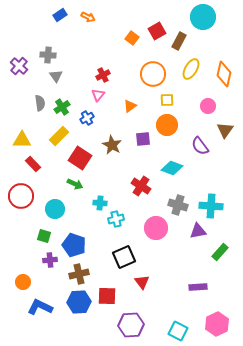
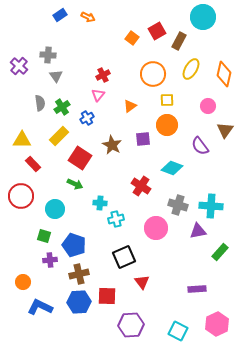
purple rectangle at (198, 287): moved 1 px left, 2 px down
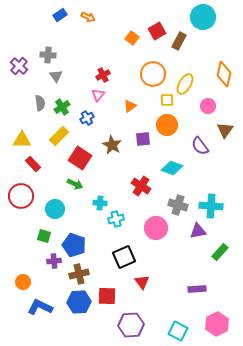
yellow ellipse at (191, 69): moved 6 px left, 15 px down
purple cross at (50, 260): moved 4 px right, 1 px down
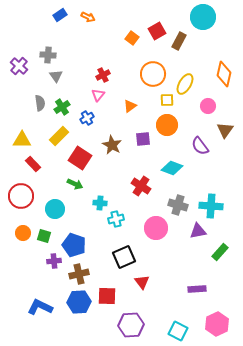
orange circle at (23, 282): moved 49 px up
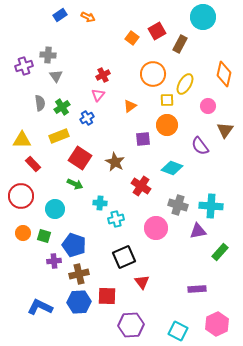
brown rectangle at (179, 41): moved 1 px right, 3 px down
purple cross at (19, 66): moved 5 px right; rotated 30 degrees clockwise
yellow rectangle at (59, 136): rotated 24 degrees clockwise
brown star at (112, 145): moved 3 px right, 17 px down
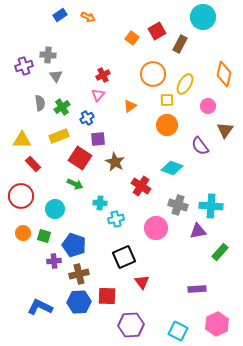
purple square at (143, 139): moved 45 px left
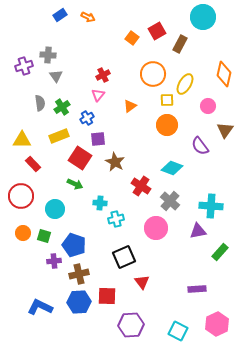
gray cross at (178, 205): moved 8 px left, 4 px up; rotated 24 degrees clockwise
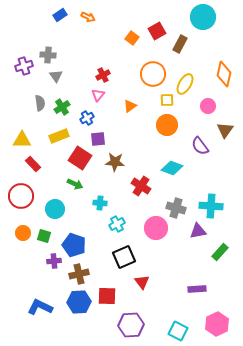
brown star at (115, 162): rotated 24 degrees counterclockwise
gray cross at (170, 201): moved 6 px right, 7 px down; rotated 24 degrees counterclockwise
cyan cross at (116, 219): moved 1 px right, 5 px down; rotated 14 degrees counterclockwise
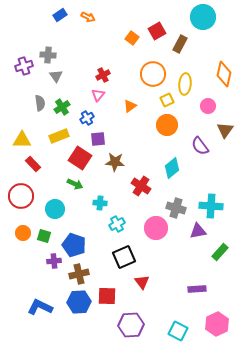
yellow ellipse at (185, 84): rotated 25 degrees counterclockwise
yellow square at (167, 100): rotated 24 degrees counterclockwise
cyan diamond at (172, 168): rotated 60 degrees counterclockwise
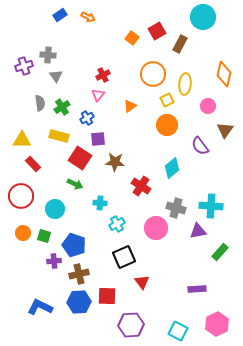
yellow rectangle at (59, 136): rotated 36 degrees clockwise
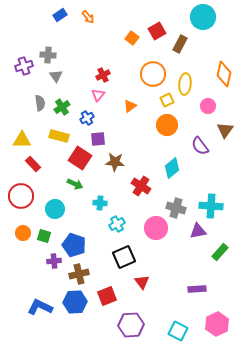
orange arrow at (88, 17): rotated 24 degrees clockwise
red square at (107, 296): rotated 24 degrees counterclockwise
blue hexagon at (79, 302): moved 4 px left
